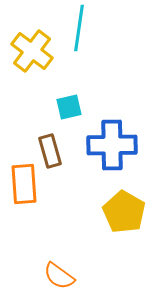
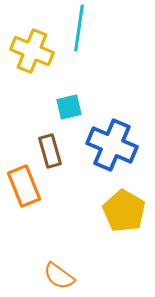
yellow cross: rotated 15 degrees counterclockwise
blue cross: rotated 24 degrees clockwise
orange rectangle: moved 2 px down; rotated 18 degrees counterclockwise
yellow pentagon: moved 1 px up
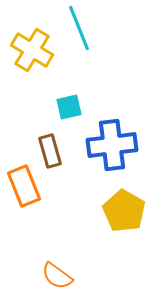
cyan line: rotated 30 degrees counterclockwise
yellow cross: moved 1 px up; rotated 9 degrees clockwise
blue cross: rotated 30 degrees counterclockwise
orange semicircle: moved 2 px left
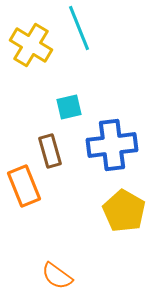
yellow cross: moved 1 px left, 5 px up
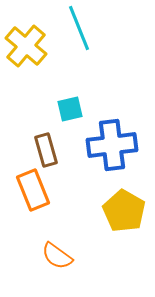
yellow cross: moved 5 px left, 1 px down; rotated 9 degrees clockwise
cyan square: moved 1 px right, 2 px down
brown rectangle: moved 4 px left, 1 px up
orange rectangle: moved 9 px right, 4 px down
orange semicircle: moved 20 px up
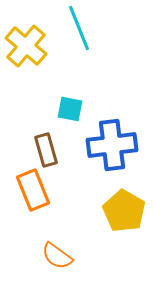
cyan square: rotated 24 degrees clockwise
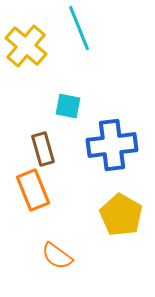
cyan square: moved 2 px left, 3 px up
brown rectangle: moved 3 px left, 1 px up
yellow pentagon: moved 3 px left, 4 px down
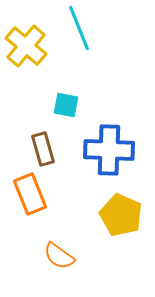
cyan square: moved 2 px left, 1 px up
blue cross: moved 3 px left, 5 px down; rotated 9 degrees clockwise
orange rectangle: moved 3 px left, 4 px down
yellow pentagon: rotated 6 degrees counterclockwise
orange semicircle: moved 2 px right
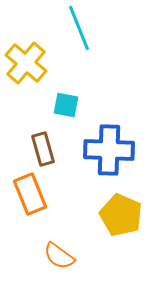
yellow cross: moved 17 px down
